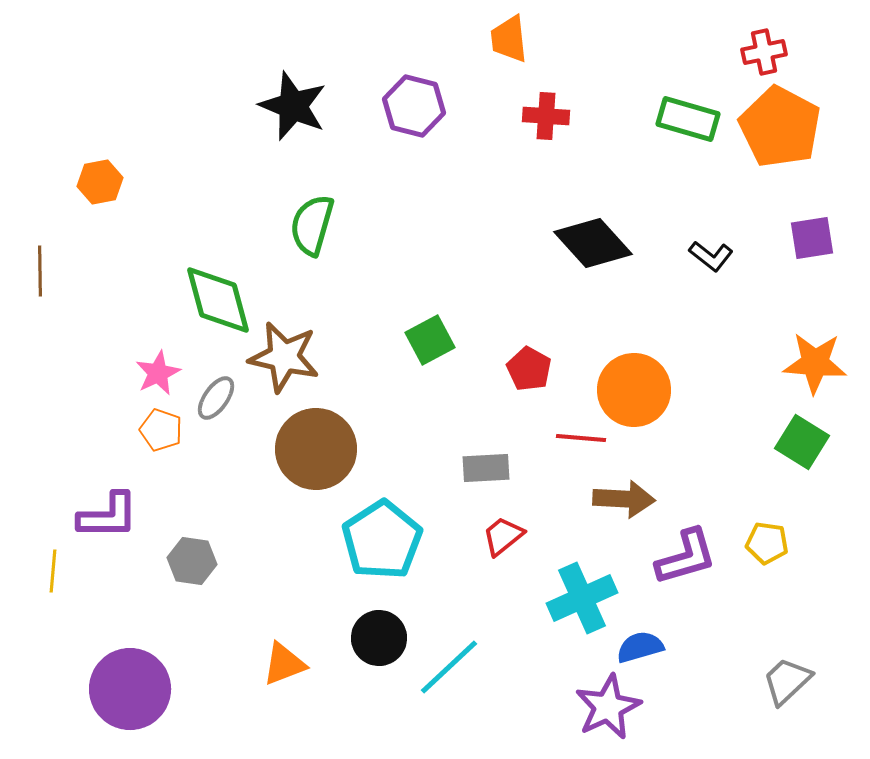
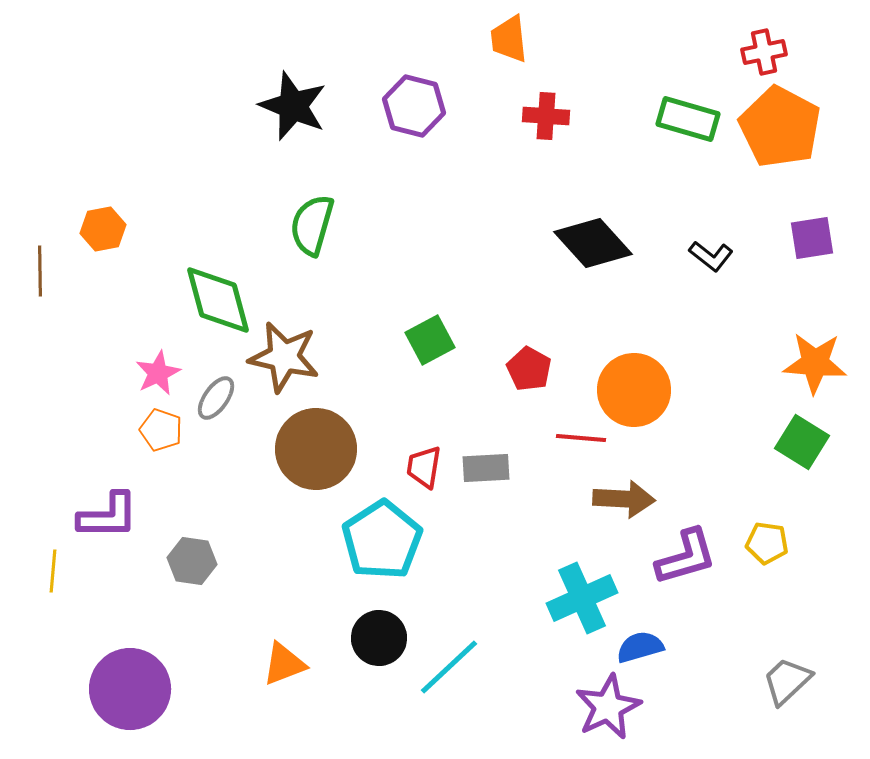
orange hexagon at (100, 182): moved 3 px right, 47 px down
red trapezoid at (503, 536): moved 79 px left, 69 px up; rotated 42 degrees counterclockwise
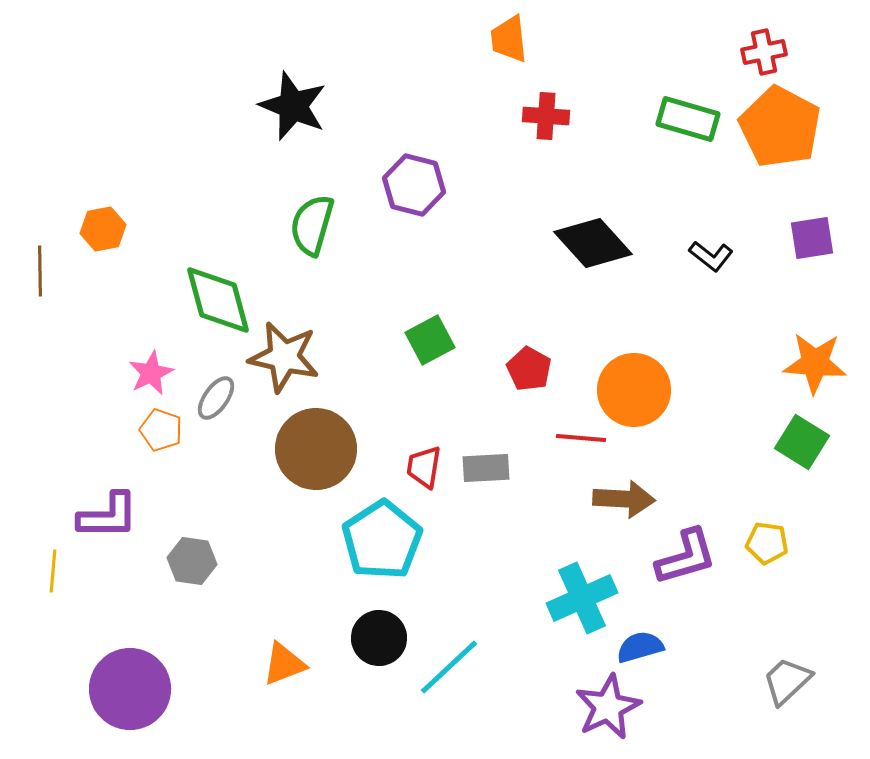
purple hexagon at (414, 106): moved 79 px down
pink star at (158, 373): moved 7 px left
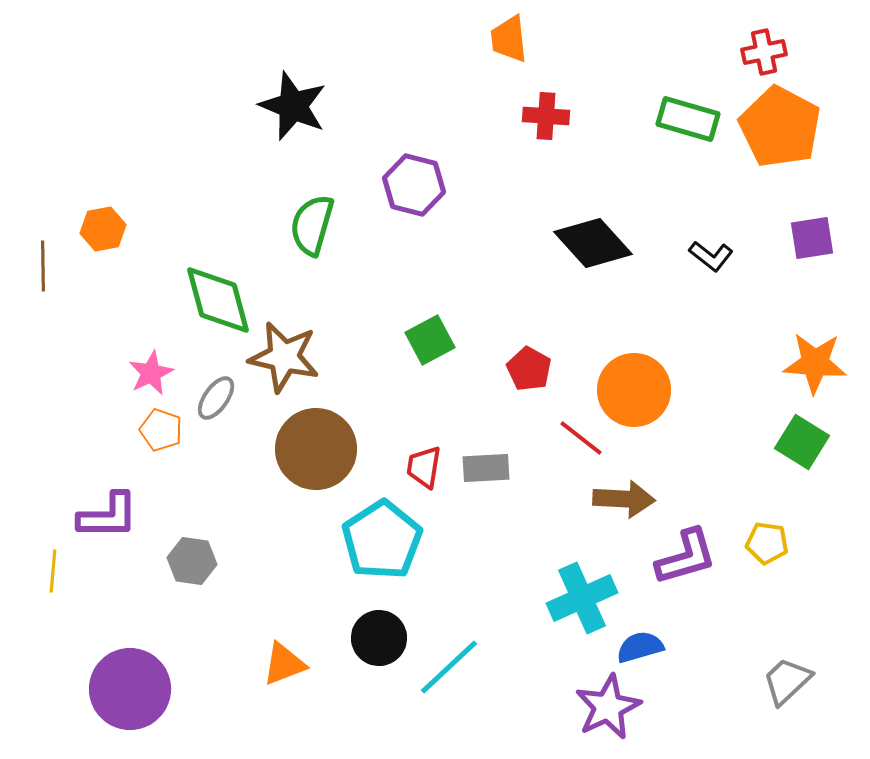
brown line at (40, 271): moved 3 px right, 5 px up
red line at (581, 438): rotated 33 degrees clockwise
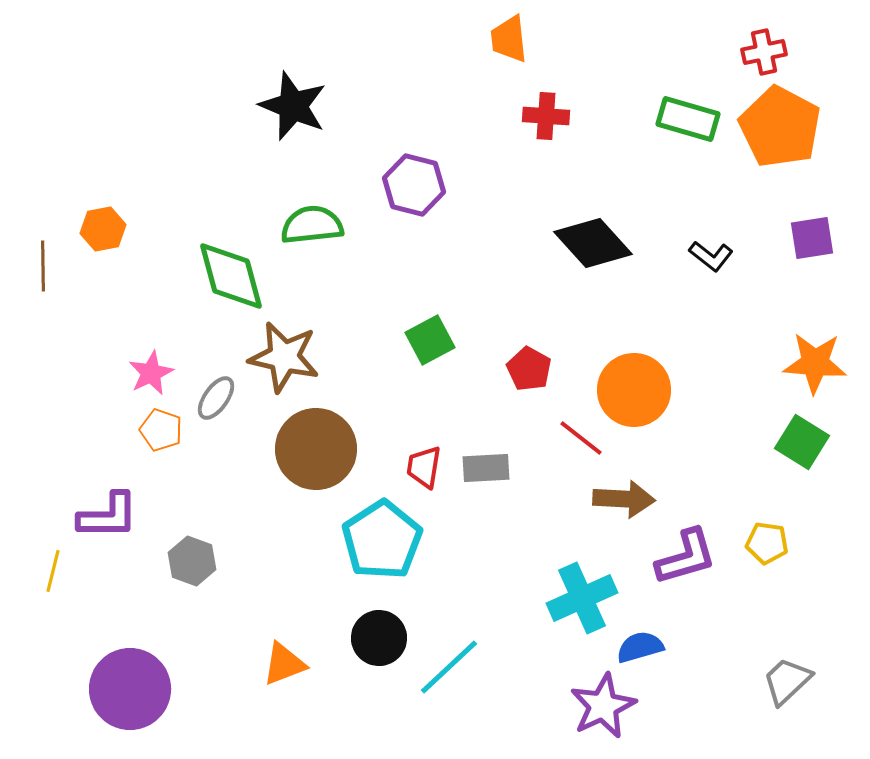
green semicircle at (312, 225): rotated 68 degrees clockwise
green diamond at (218, 300): moved 13 px right, 24 px up
gray hexagon at (192, 561): rotated 12 degrees clockwise
yellow line at (53, 571): rotated 9 degrees clockwise
purple star at (608, 707): moved 5 px left, 1 px up
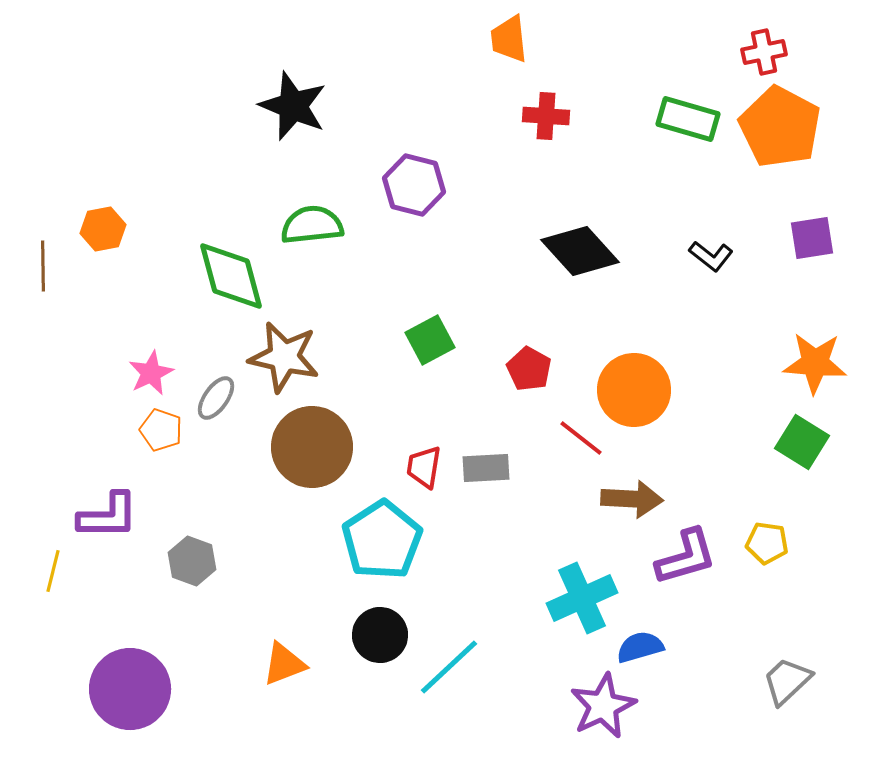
black diamond at (593, 243): moved 13 px left, 8 px down
brown circle at (316, 449): moved 4 px left, 2 px up
brown arrow at (624, 499): moved 8 px right
black circle at (379, 638): moved 1 px right, 3 px up
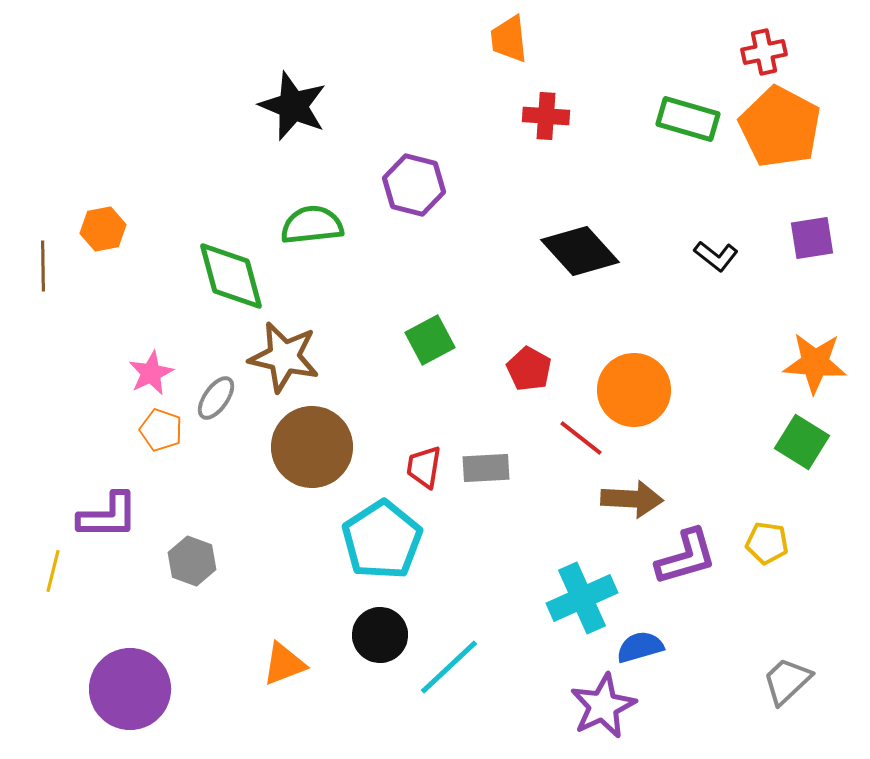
black L-shape at (711, 256): moved 5 px right
